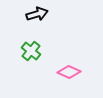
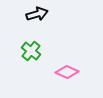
pink diamond: moved 2 px left
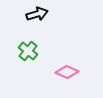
green cross: moved 3 px left
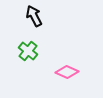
black arrow: moved 3 px left, 2 px down; rotated 100 degrees counterclockwise
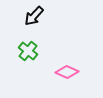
black arrow: rotated 110 degrees counterclockwise
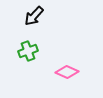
green cross: rotated 30 degrees clockwise
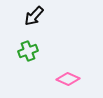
pink diamond: moved 1 px right, 7 px down
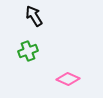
black arrow: rotated 105 degrees clockwise
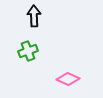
black arrow: rotated 30 degrees clockwise
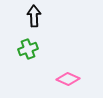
green cross: moved 2 px up
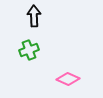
green cross: moved 1 px right, 1 px down
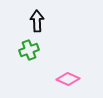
black arrow: moved 3 px right, 5 px down
